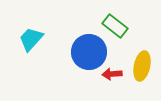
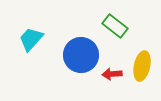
blue circle: moved 8 px left, 3 px down
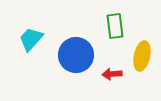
green rectangle: rotated 45 degrees clockwise
blue circle: moved 5 px left
yellow ellipse: moved 10 px up
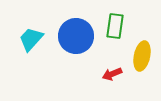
green rectangle: rotated 15 degrees clockwise
blue circle: moved 19 px up
red arrow: rotated 18 degrees counterclockwise
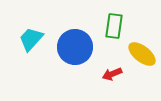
green rectangle: moved 1 px left
blue circle: moved 1 px left, 11 px down
yellow ellipse: moved 2 px up; rotated 64 degrees counterclockwise
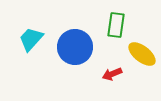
green rectangle: moved 2 px right, 1 px up
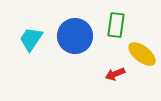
cyan trapezoid: rotated 8 degrees counterclockwise
blue circle: moved 11 px up
red arrow: moved 3 px right
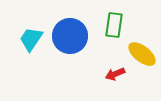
green rectangle: moved 2 px left
blue circle: moved 5 px left
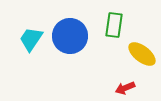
red arrow: moved 10 px right, 14 px down
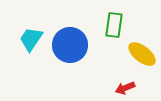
blue circle: moved 9 px down
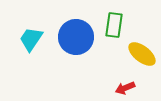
blue circle: moved 6 px right, 8 px up
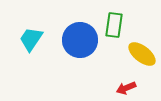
blue circle: moved 4 px right, 3 px down
red arrow: moved 1 px right
